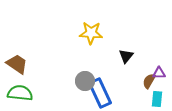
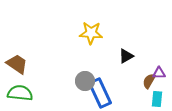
black triangle: rotated 21 degrees clockwise
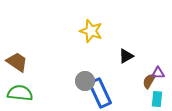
yellow star: moved 2 px up; rotated 15 degrees clockwise
brown trapezoid: moved 2 px up
purple triangle: moved 1 px left
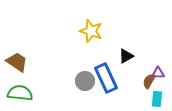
blue rectangle: moved 6 px right, 15 px up
